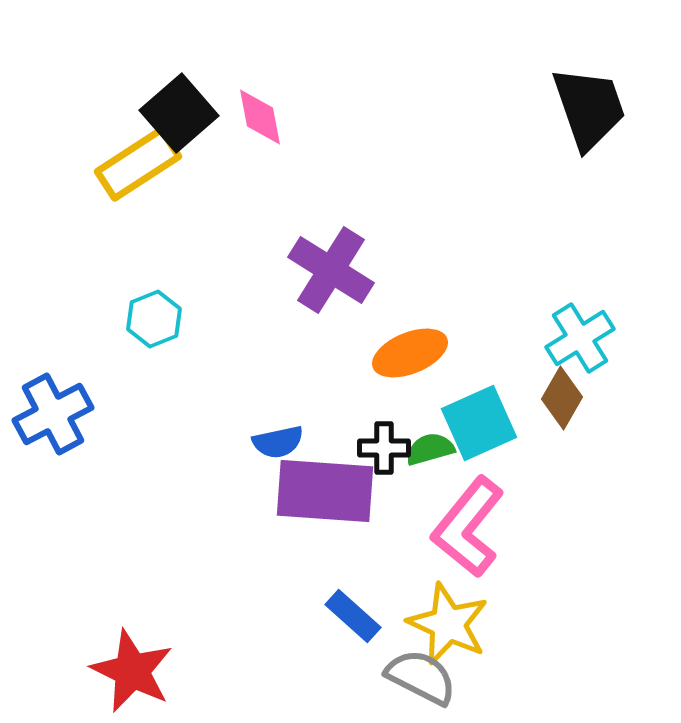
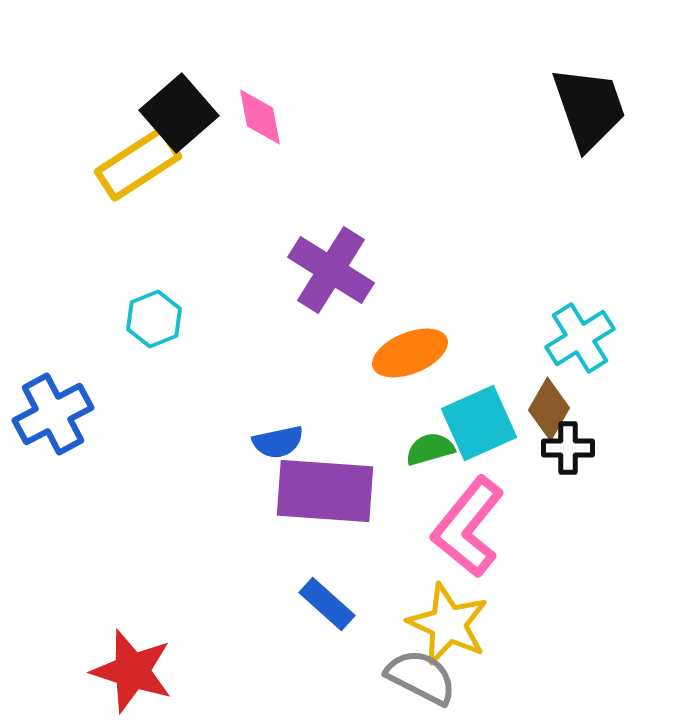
brown diamond: moved 13 px left, 11 px down
black cross: moved 184 px right
blue rectangle: moved 26 px left, 12 px up
red star: rotated 8 degrees counterclockwise
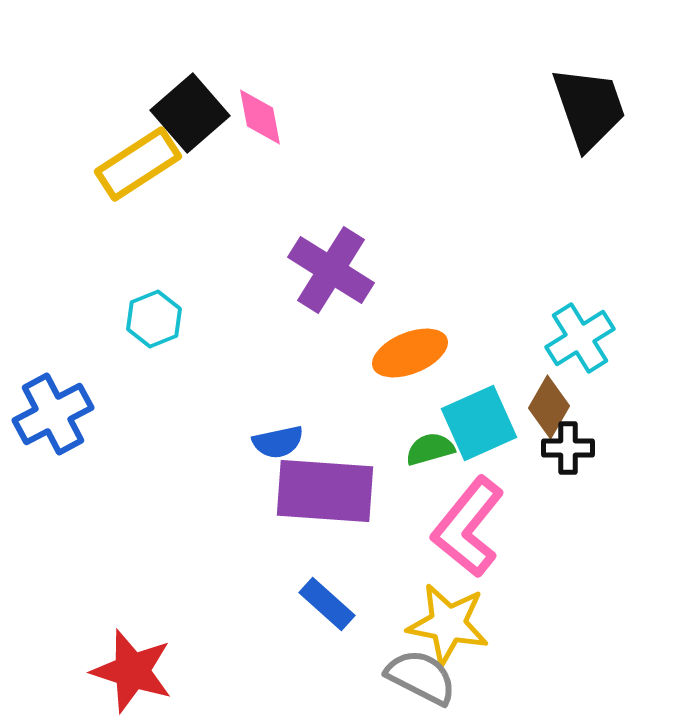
black square: moved 11 px right
brown diamond: moved 2 px up
yellow star: rotated 14 degrees counterclockwise
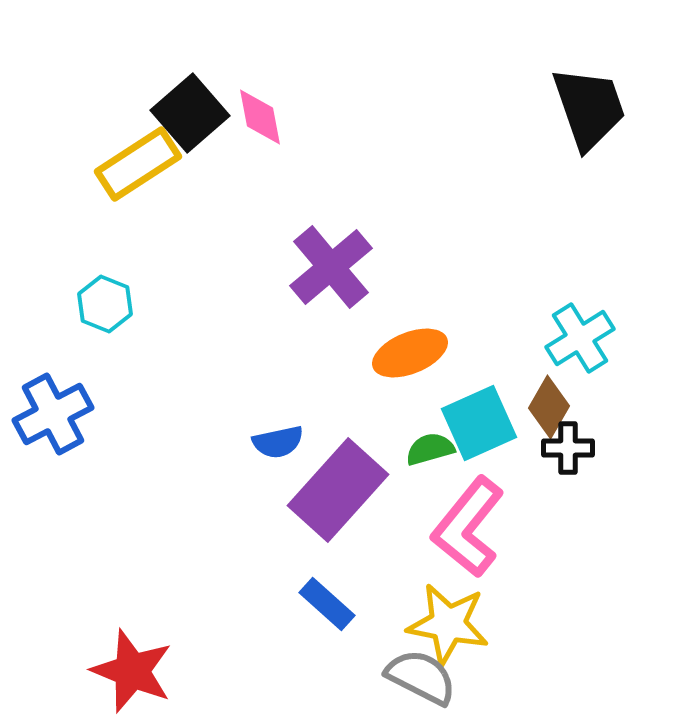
purple cross: moved 3 px up; rotated 18 degrees clockwise
cyan hexagon: moved 49 px left, 15 px up; rotated 16 degrees counterclockwise
purple rectangle: moved 13 px right, 1 px up; rotated 52 degrees counterclockwise
red star: rotated 4 degrees clockwise
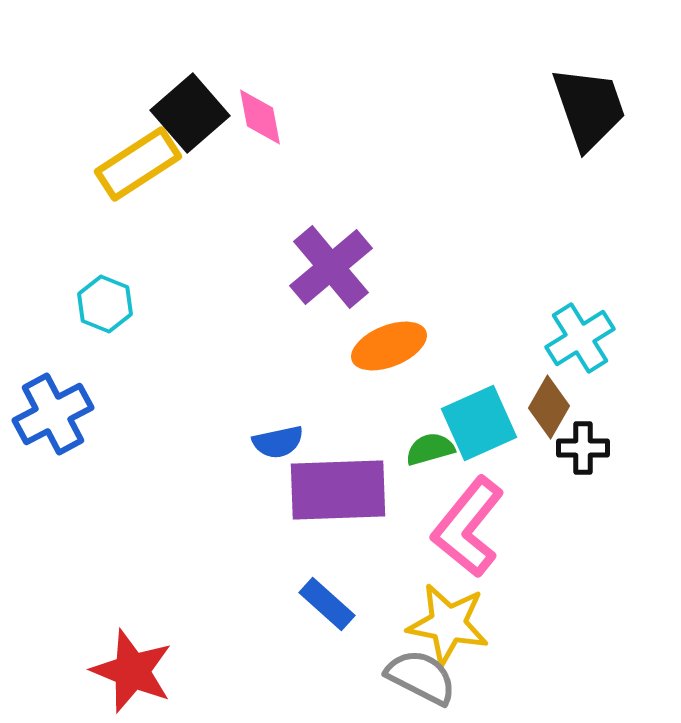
orange ellipse: moved 21 px left, 7 px up
black cross: moved 15 px right
purple rectangle: rotated 46 degrees clockwise
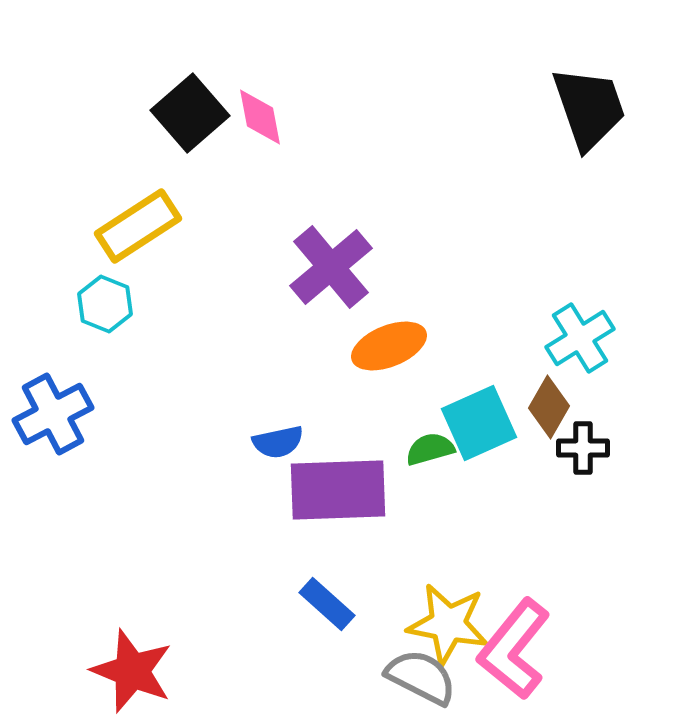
yellow rectangle: moved 62 px down
pink L-shape: moved 46 px right, 122 px down
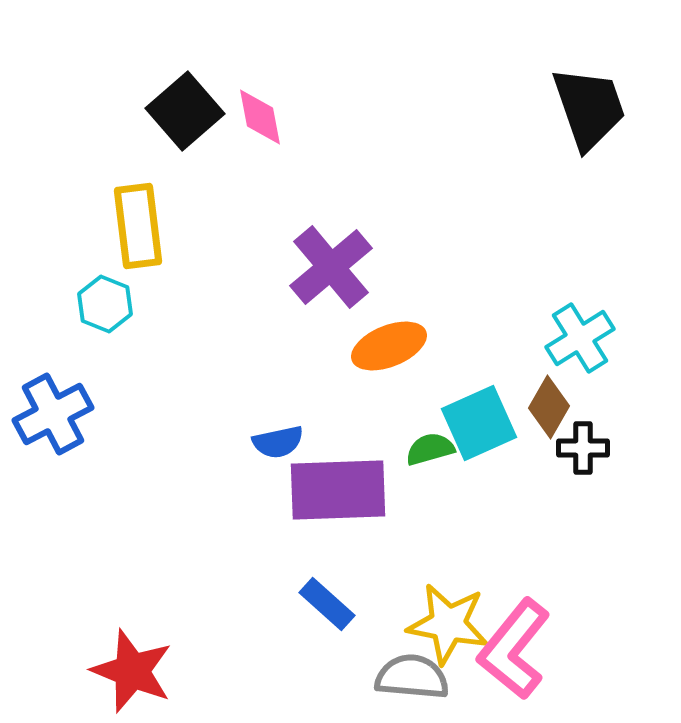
black square: moved 5 px left, 2 px up
yellow rectangle: rotated 64 degrees counterclockwise
gray semicircle: moved 9 px left; rotated 22 degrees counterclockwise
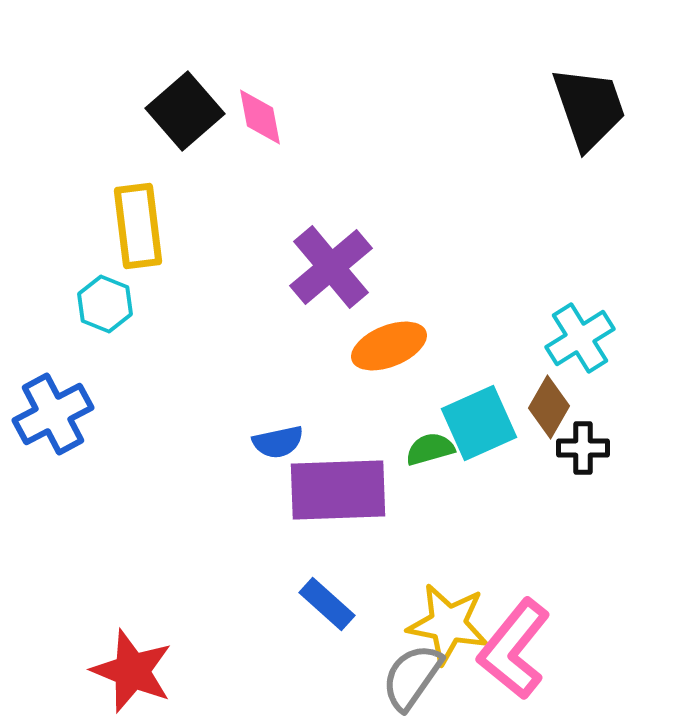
gray semicircle: rotated 60 degrees counterclockwise
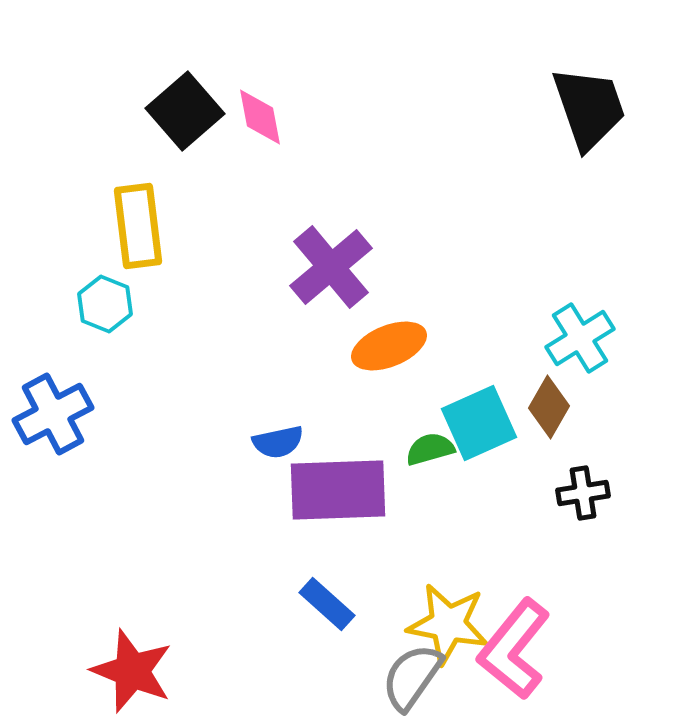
black cross: moved 45 px down; rotated 9 degrees counterclockwise
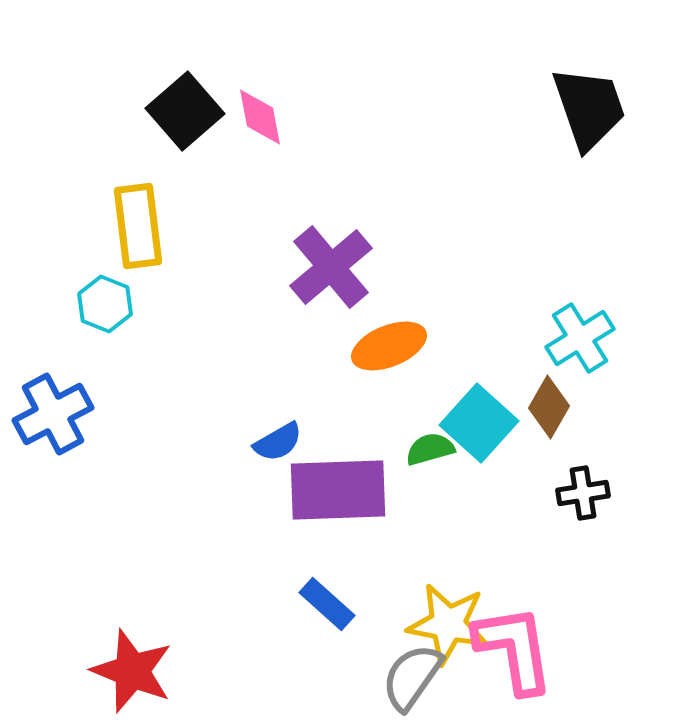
cyan square: rotated 24 degrees counterclockwise
blue semicircle: rotated 18 degrees counterclockwise
pink L-shape: rotated 132 degrees clockwise
